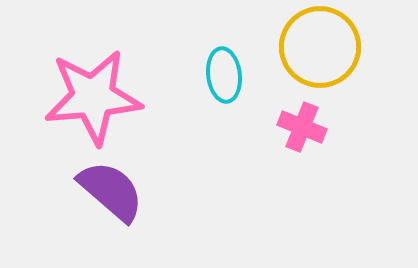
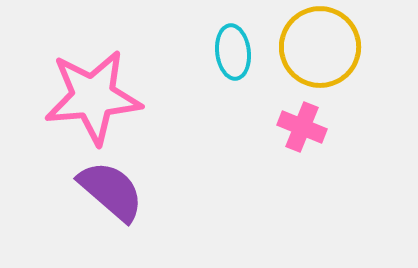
cyan ellipse: moved 9 px right, 23 px up
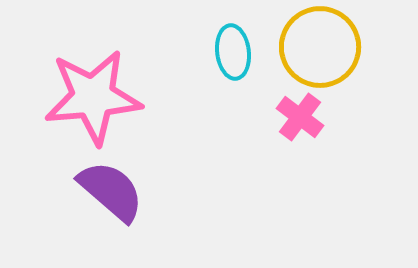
pink cross: moved 2 px left, 10 px up; rotated 15 degrees clockwise
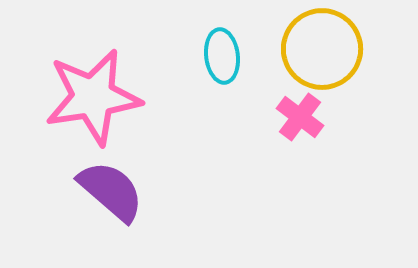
yellow circle: moved 2 px right, 2 px down
cyan ellipse: moved 11 px left, 4 px down
pink star: rotated 4 degrees counterclockwise
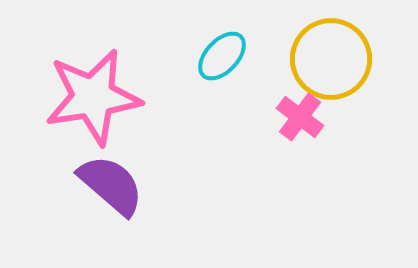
yellow circle: moved 9 px right, 10 px down
cyan ellipse: rotated 50 degrees clockwise
purple semicircle: moved 6 px up
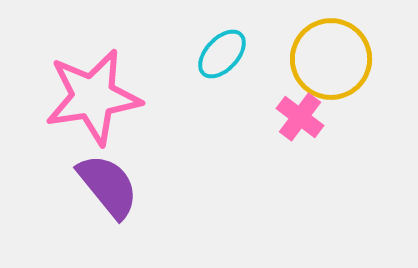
cyan ellipse: moved 2 px up
purple semicircle: moved 3 px left, 1 px down; rotated 10 degrees clockwise
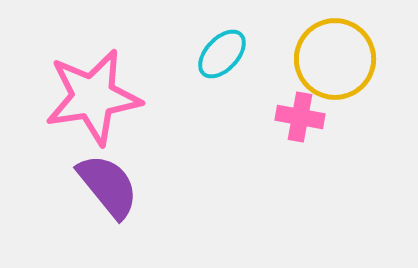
yellow circle: moved 4 px right
pink cross: rotated 27 degrees counterclockwise
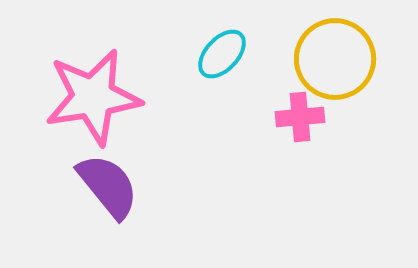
pink cross: rotated 15 degrees counterclockwise
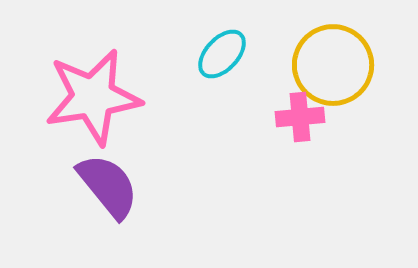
yellow circle: moved 2 px left, 6 px down
